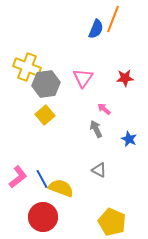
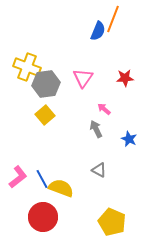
blue semicircle: moved 2 px right, 2 px down
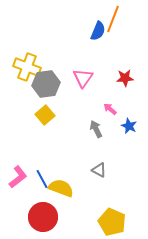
pink arrow: moved 6 px right
blue star: moved 13 px up
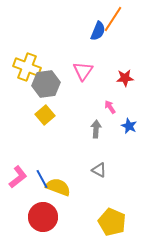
orange line: rotated 12 degrees clockwise
pink triangle: moved 7 px up
pink arrow: moved 2 px up; rotated 16 degrees clockwise
gray arrow: rotated 30 degrees clockwise
yellow semicircle: moved 3 px left, 1 px up
